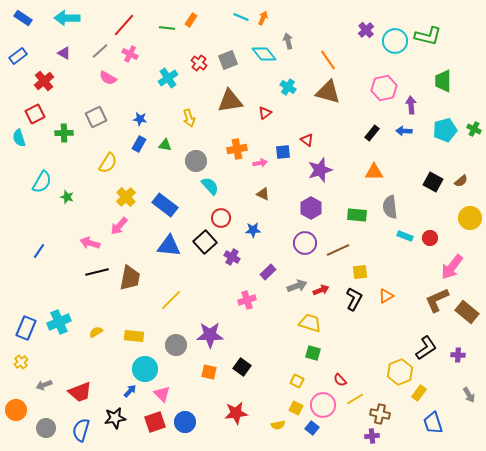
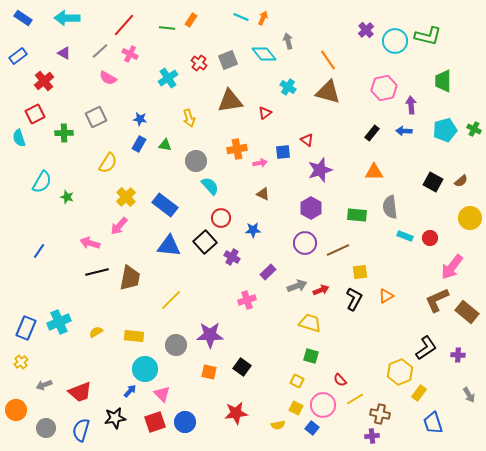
green square at (313, 353): moved 2 px left, 3 px down
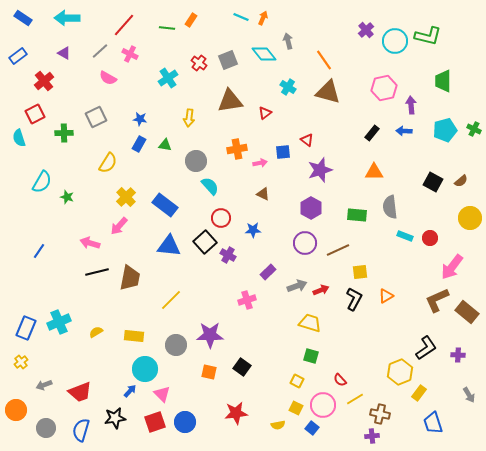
orange line at (328, 60): moved 4 px left
yellow arrow at (189, 118): rotated 24 degrees clockwise
purple cross at (232, 257): moved 4 px left, 2 px up
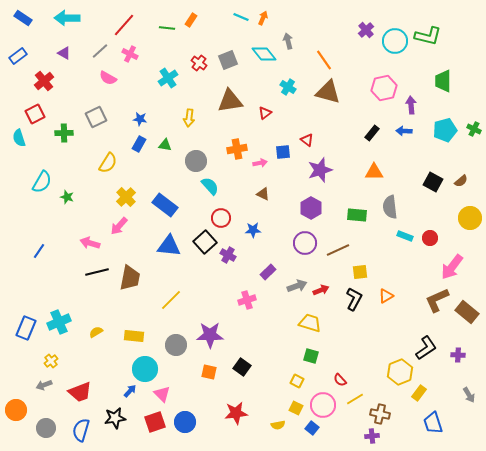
yellow cross at (21, 362): moved 30 px right, 1 px up
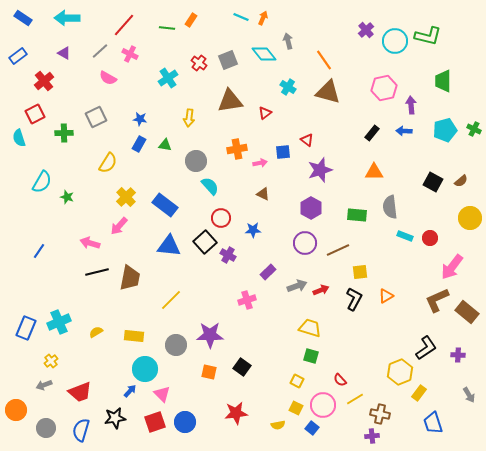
yellow trapezoid at (310, 323): moved 5 px down
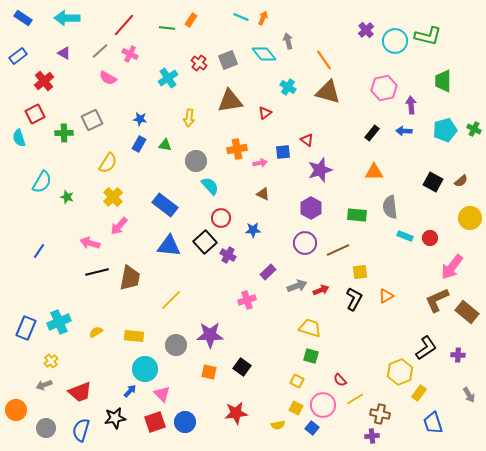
gray square at (96, 117): moved 4 px left, 3 px down
yellow cross at (126, 197): moved 13 px left
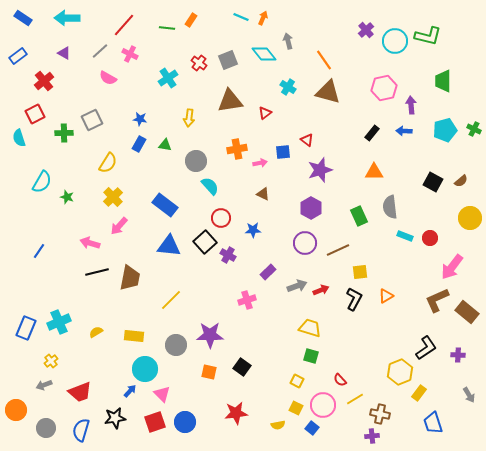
green rectangle at (357, 215): moved 2 px right, 1 px down; rotated 60 degrees clockwise
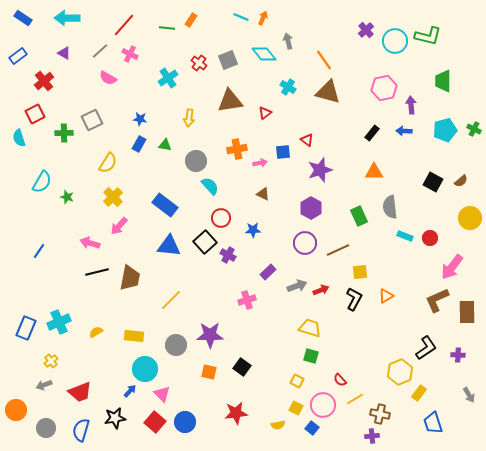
brown rectangle at (467, 312): rotated 50 degrees clockwise
red square at (155, 422): rotated 30 degrees counterclockwise
